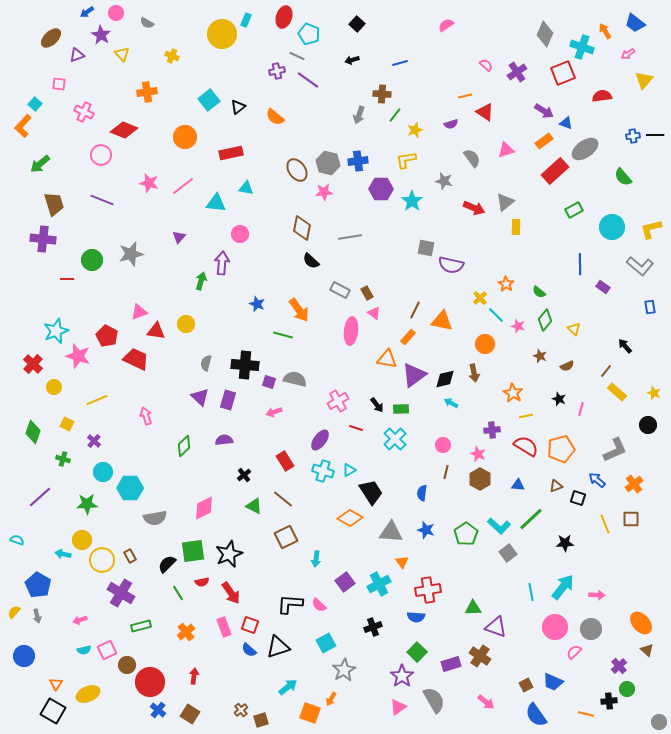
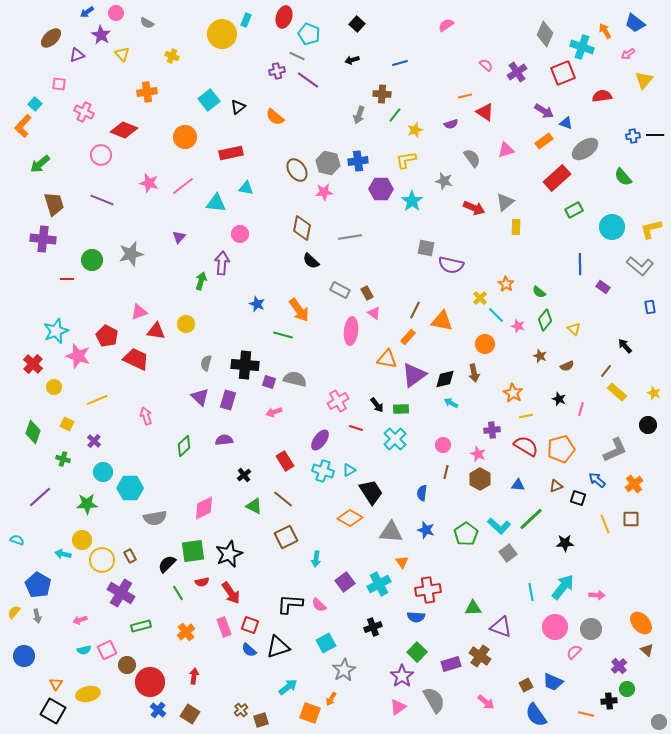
red rectangle at (555, 171): moved 2 px right, 7 px down
purple triangle at (496, 627): moved 5 px right
yellow ellipse at (88, 694): rotated 10 degrees clockwise
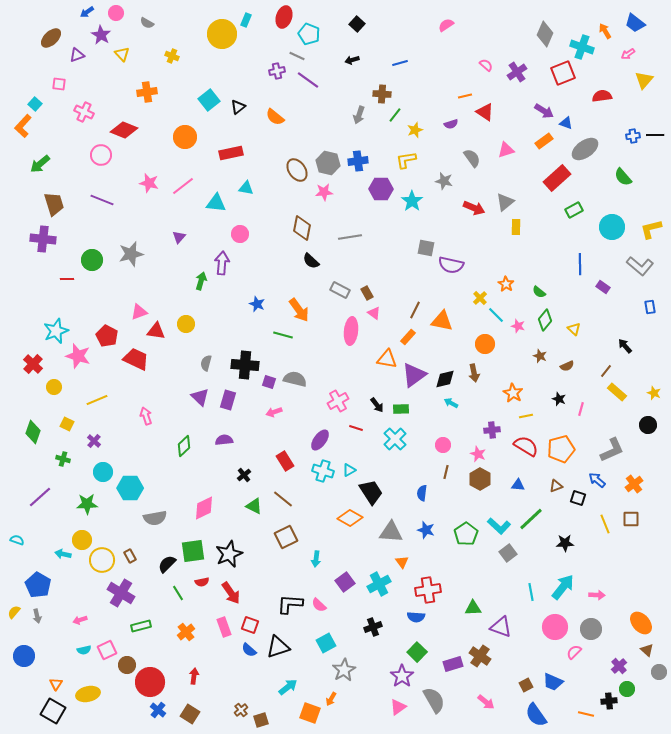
gray L-shape at (615, 450): moved 3 px left
purple rectangle at (451, 664): moved 2 px right
gray circle at (659, 722): moved 50 px up
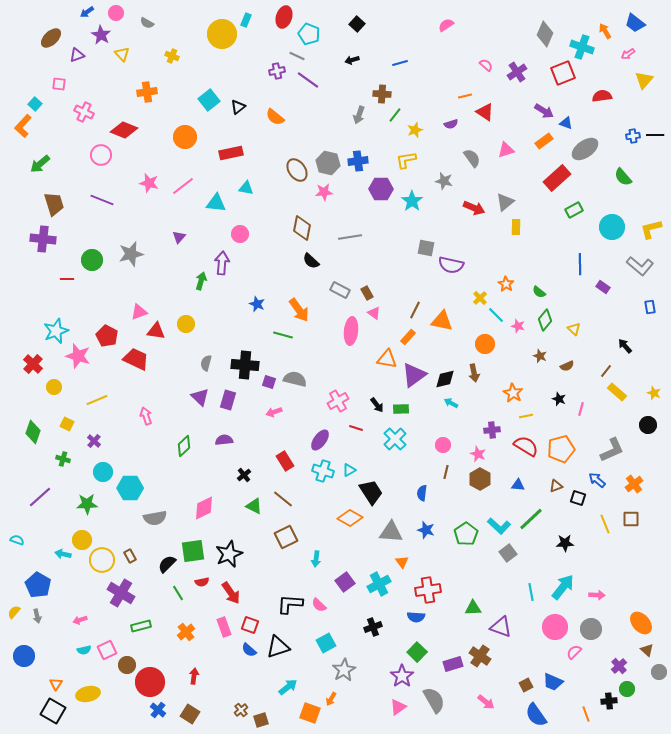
orange line at (586, 714): rotated 56 degrees clockwise
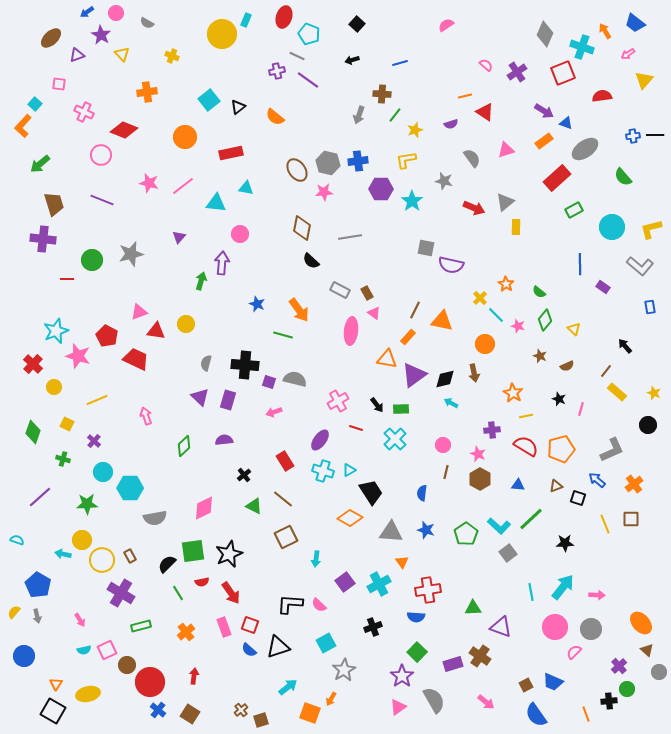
pink arrow at (80, 620): rotated 104 degrees counterclockwise
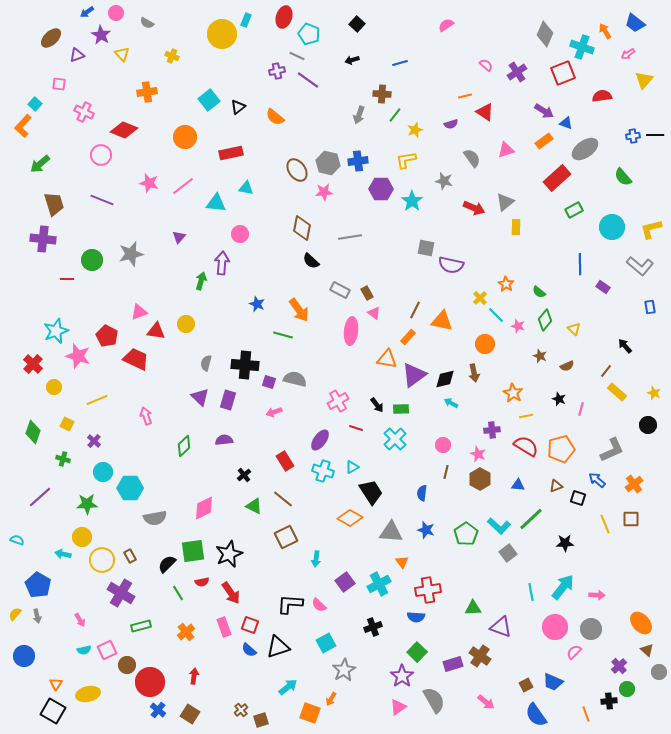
cyan triangle at (349, 470): moved 3 px right, 3 px up
yellow circle at (82, 540): moved 3 px up
yellow semicircle at (14, 612): moved 1 px right, 2 px down
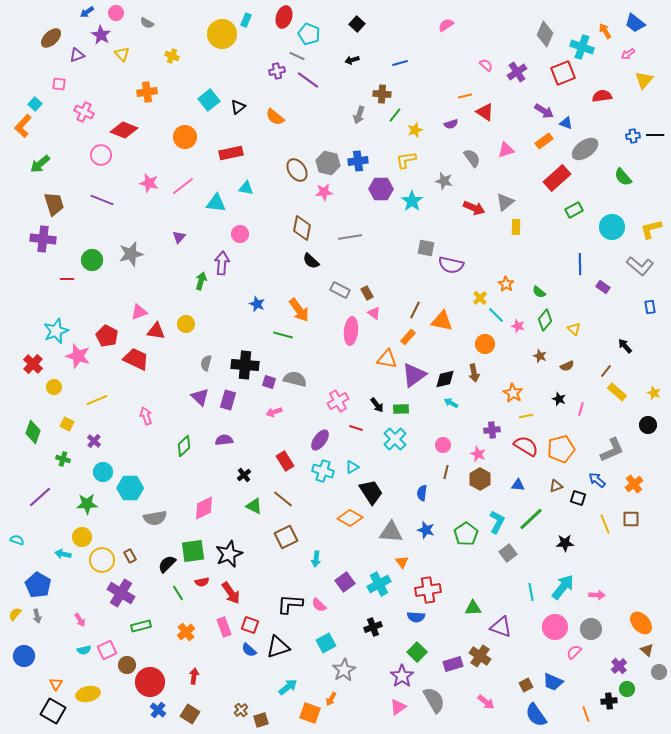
cyan L-shape at (499, 526): moved 2 px left, 4 px up; rotated 105 degrees counterclockwise
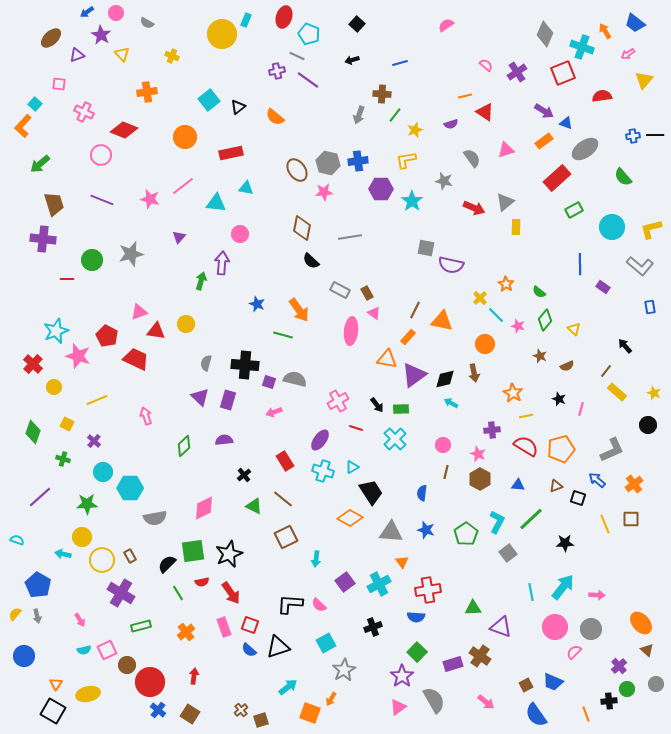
pink star at (149, 183): moved 1 px right, 16 px down
gray circle at (659, 672): moved 3 px left, 12 px down
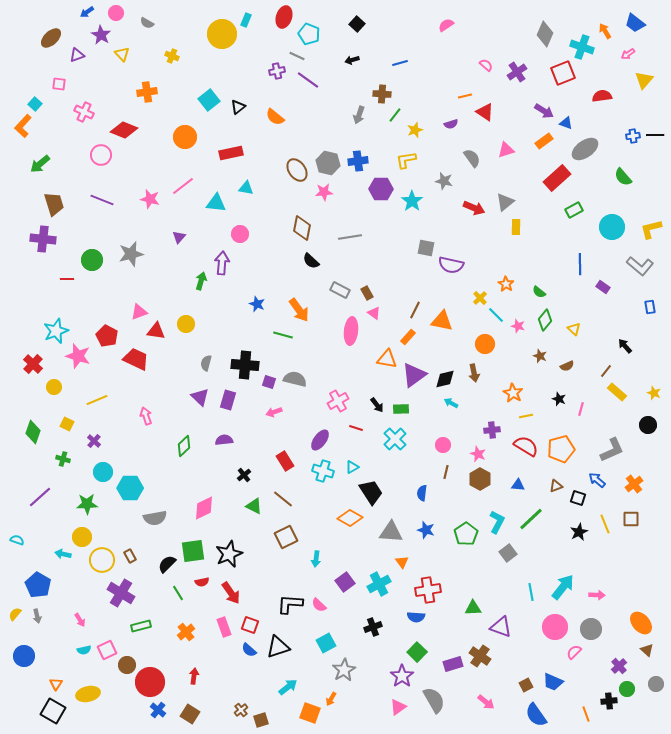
black star at (565, 543): moved 14 px right, 11 px up; rotated 24 degrees counterclockwise
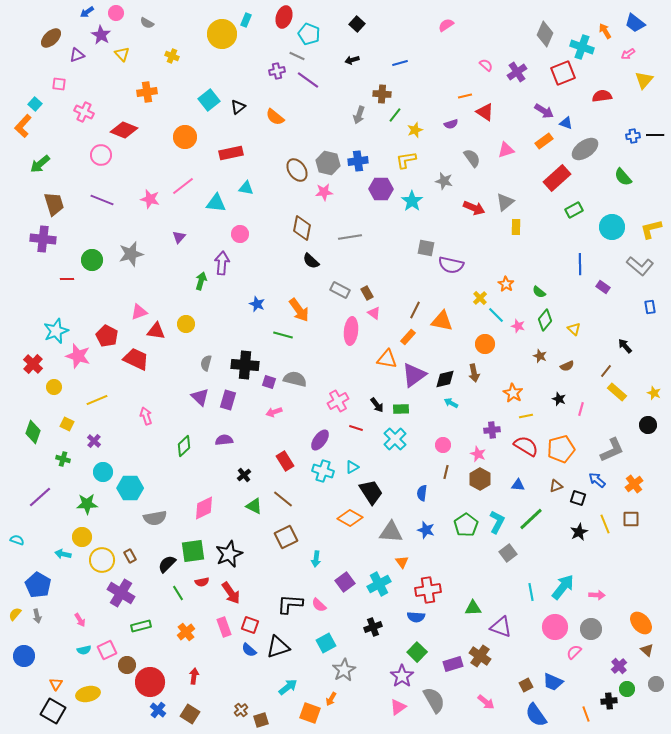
green pentagon at (466, 534): moved 9 px up
